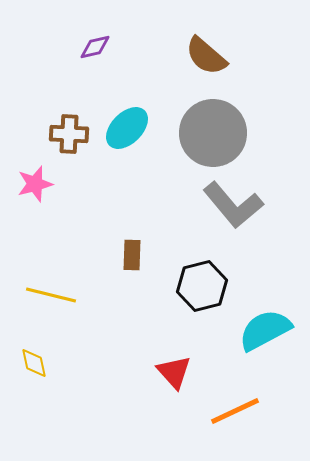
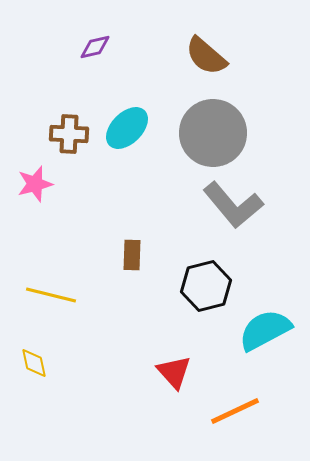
black hexagon: moved 4 px right
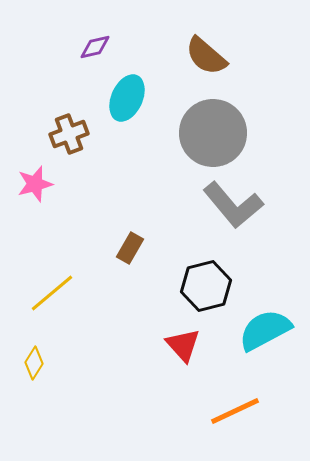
cyan ellipse: moved 30 px up; rotated 21 degrees counterclockwise
brown cross: rotated 24 degrees counterclockwise
brown rectangle: moved 2 px left, 7 px up; rotated 28 degrees clockwise
yellow line: moved 1 px right, 2 px up; rotated 54 degrees counterclockwise
yellow diamond: rotated 44 degrees clockwise
red triangle: moved 9 px right, 27 px up
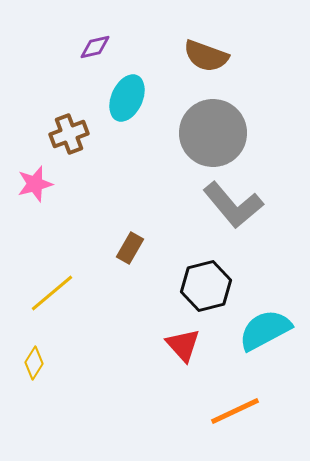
brown semicircle: rotated 21 degrees counterclockwise
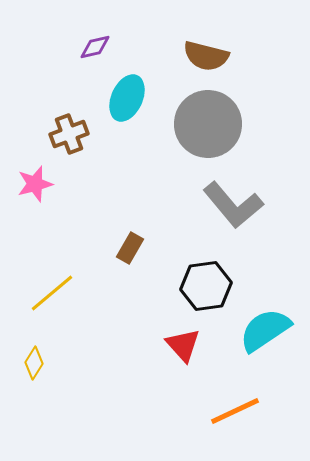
brown semicircle: rotated 6 degrees counterclockwise
gray circle: moved 5 px left, 9 px up
black hexagon: rotated 6 degrees clockwise
cyan semicircle: rotated 6 degrees counterclockwise
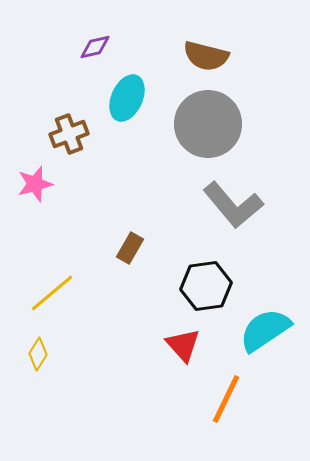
yellow diamond: moved 4 px right, 9 px up
orange line: moved 9 px left, 12 px up; rotated 39 degrees counterclockwise
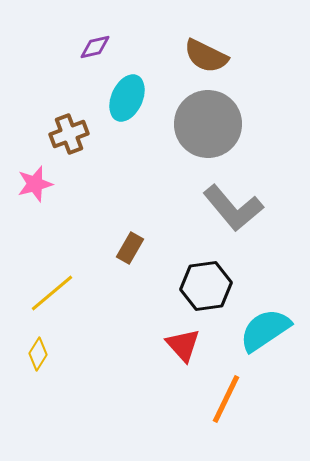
brown semicircle: rotated 12 degrees clockwise
gray L-shape: moved 3 px down
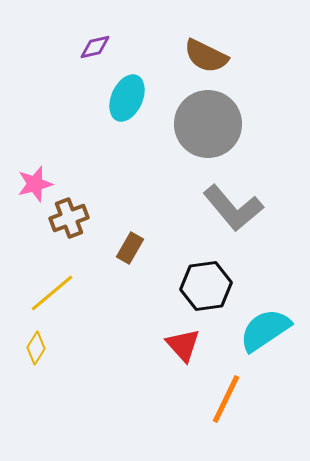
brown cross: moved 84 px down
yellow diamond: moved 2 px left, 6 px up
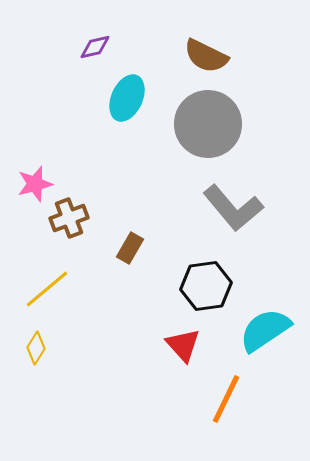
yellow line: moved 5 px left, 4 px up
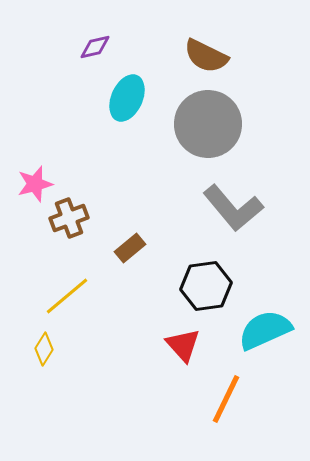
brown rectangle: rotated 20 degrees clockwise
yellow line: moved 20 px right, 7 px down
cyan semicircle: rotated 10 degrees clockwise
yellow diamond: moved 8 px right, 1 px down
